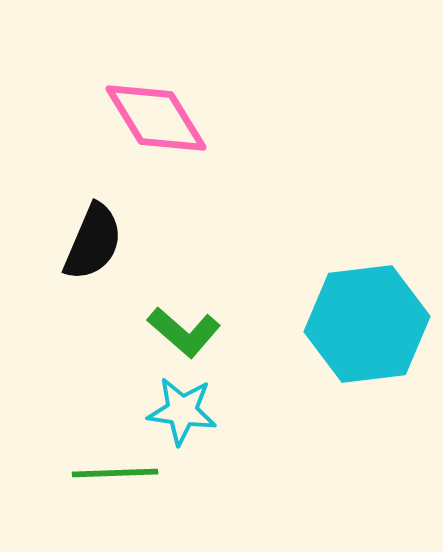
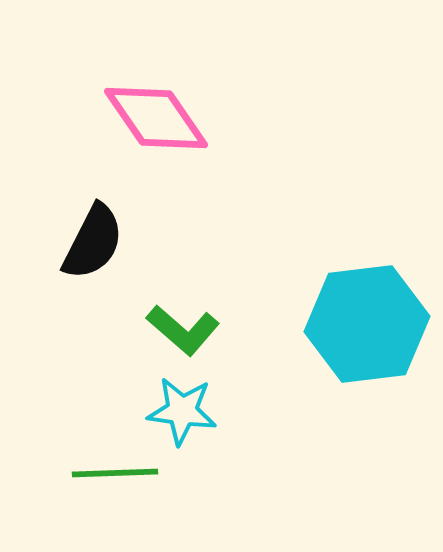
pink diamond: rotated 3 degrees counterclockwise
black semicircle: rotated 4 degrees clockwise
green L-shape: moved 1 px left, 2 px up
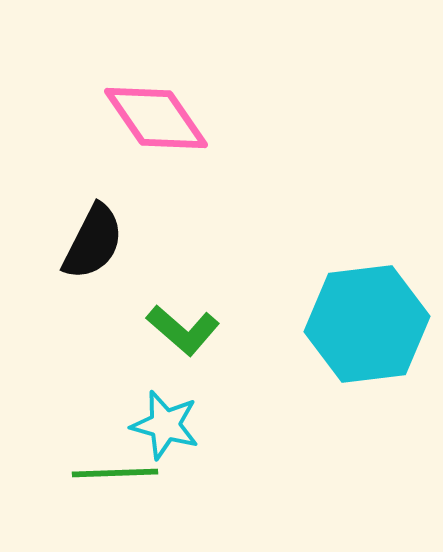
cyan star: moved 17 px left, 14 px down; rotated 8 degrees clockwise
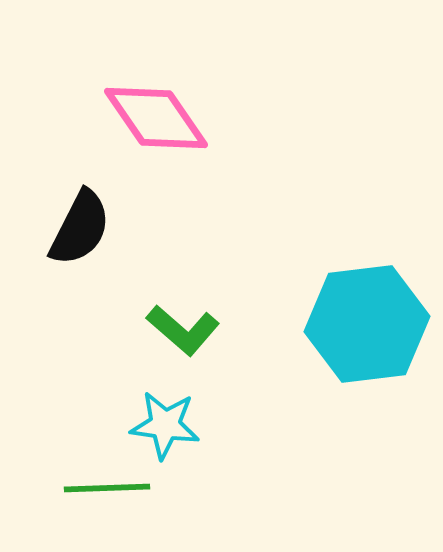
black semicircle: moved 13 px left, 14 px up
cyan star: rotated 8 degrees counterclockwise
green line: moved 8 px left, 15 px down
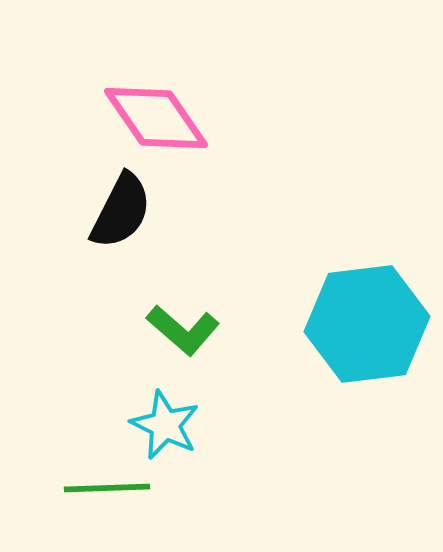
black semicircle: moved 41 px right, 17 px up
cyan star: rotated 18 degrees clockwise
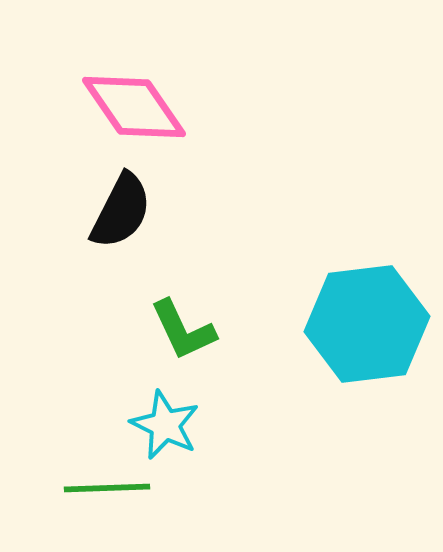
pink diamond: moved 22 px left, 11 px up
green L-shape: rotated 24 degrees clockwise
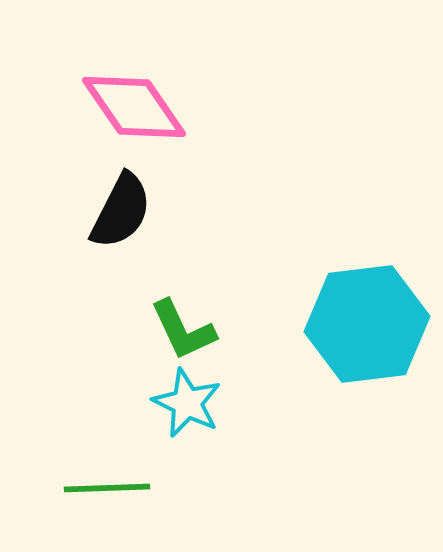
cyan star: moved 22 px right, 22 px up
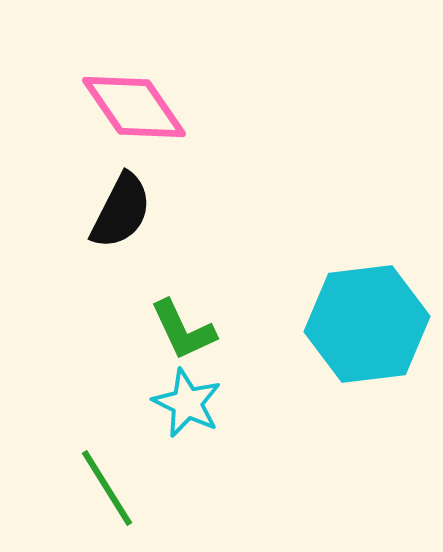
green line: rotated 60 degrees clockwise
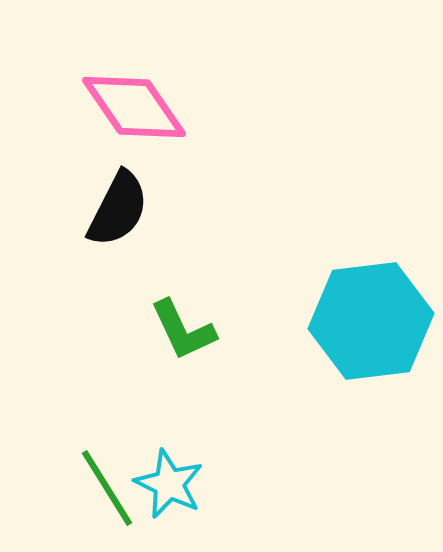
black semicircle: moved 3 px left, 2 px up
cyan hexagon: moved 4 px right, 3 px up
cyan star: moved 18 px left, 81 px down
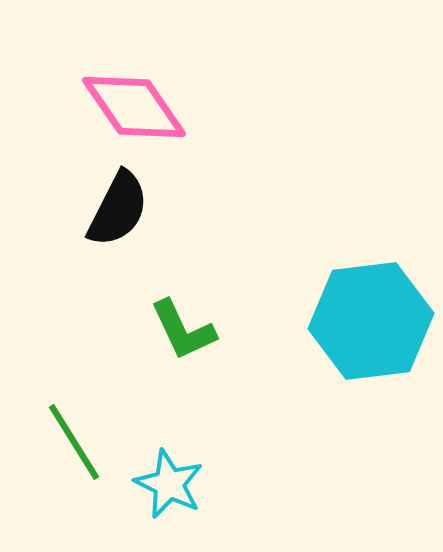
green line: moved 33 px left, 46 px up
